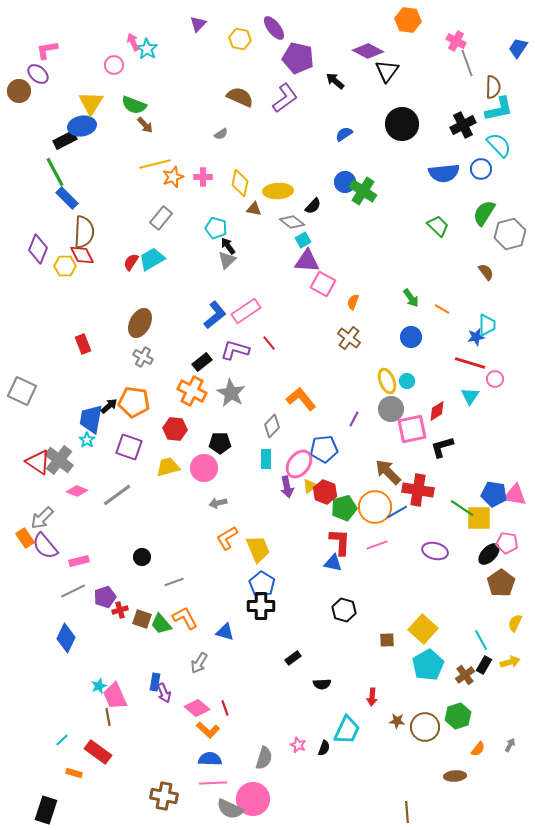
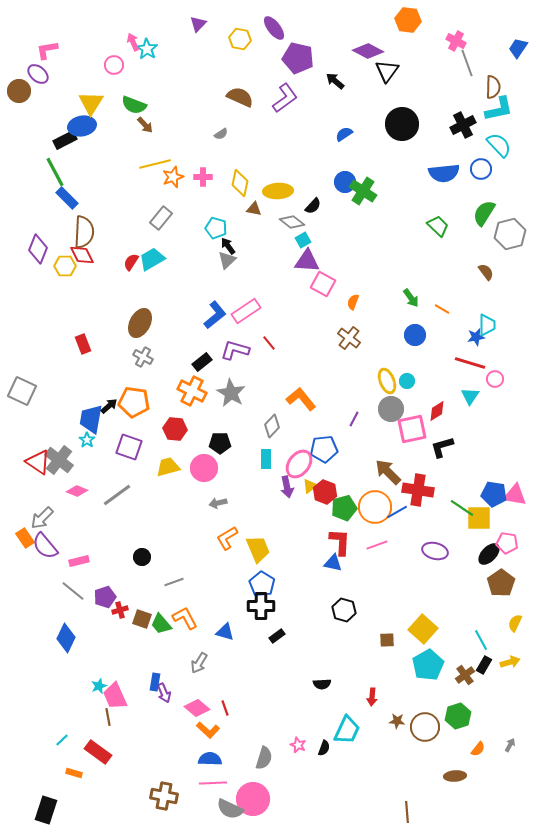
blue circle at (411, 337): moved 4 px right, 2 px up
gray line at (73, 591): rotated 65 degrees clockwise
black rectangle at (293, 658): moved 16 px left, 22 px up
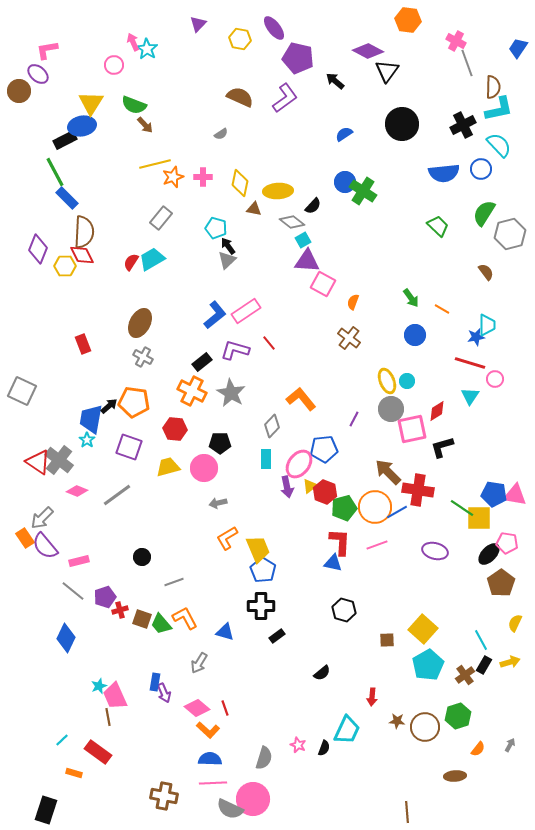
blue pentagon at (262, 584): moved 1 px right, 14 px up
black semicircle at (322, 684): moved 11 px up; rotated 36 degrees counterclockwise
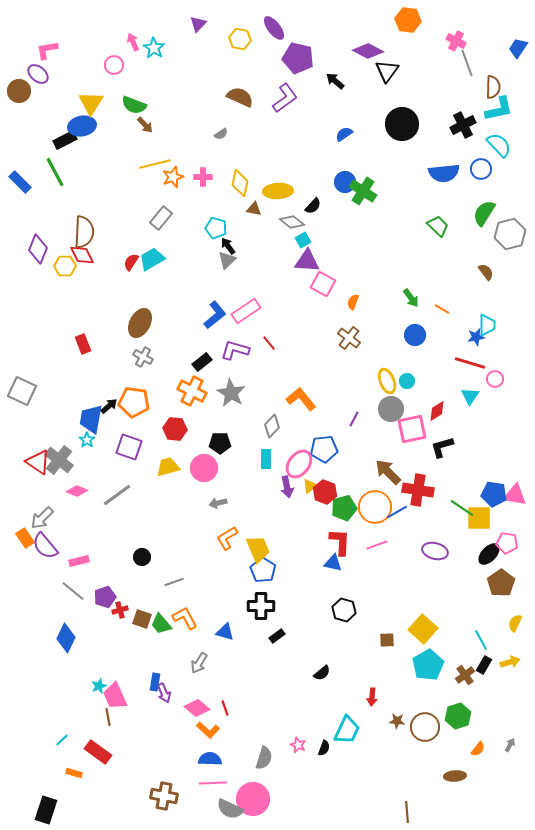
cyan star at (147, 49): moved 7 px right, 1 px up
blue rectangle at (67, 198): moved 47 px left, 16 px up
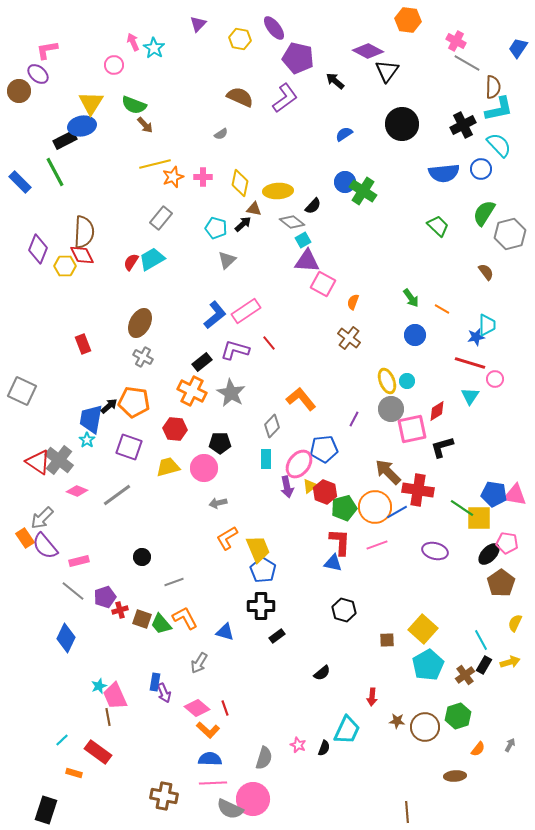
gray line at (467, 63): rotated 40 degrees counterclockwise
black arrow at (228, 246): moved 15 px right, 22 px up; rotated 84 degrees clockwise
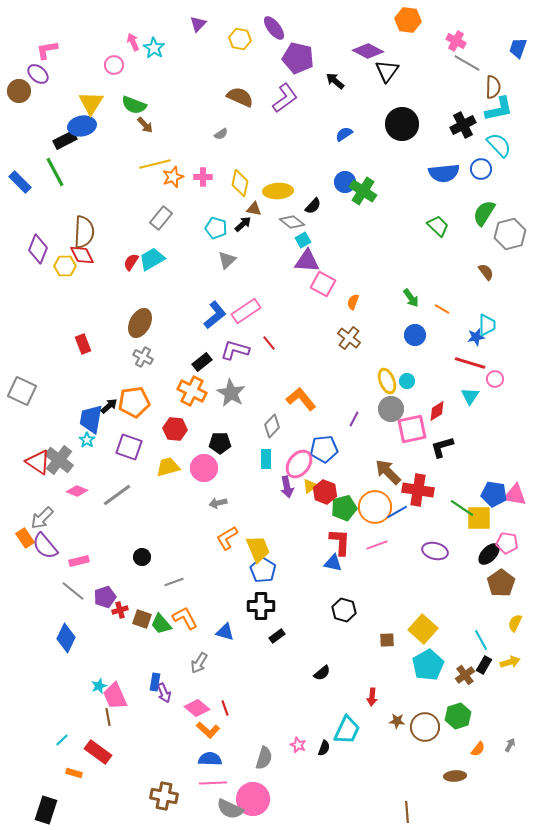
blue trapezoid at (518, 48): rotated 15 degrees counterclockwise
orange pentagon at (134, 402): rotated 16 degrees counterclockwise
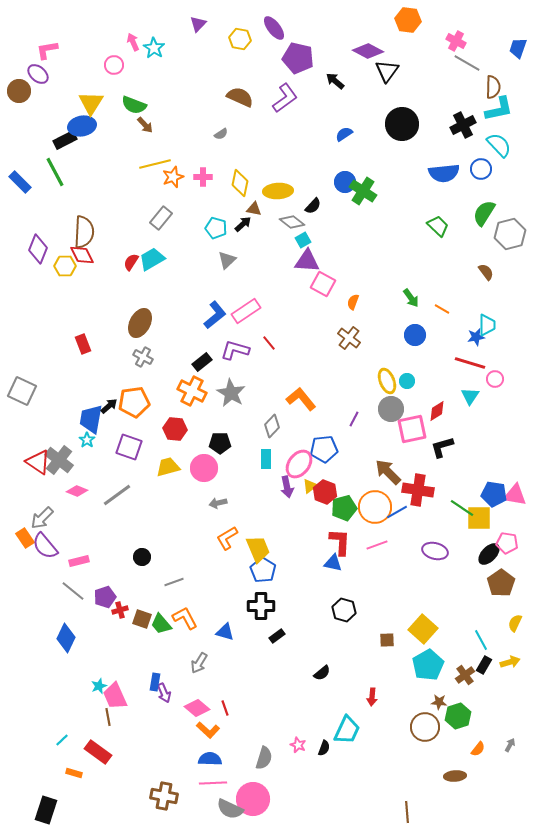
brown star at (397, 721): moved 42 px right, 19 px up
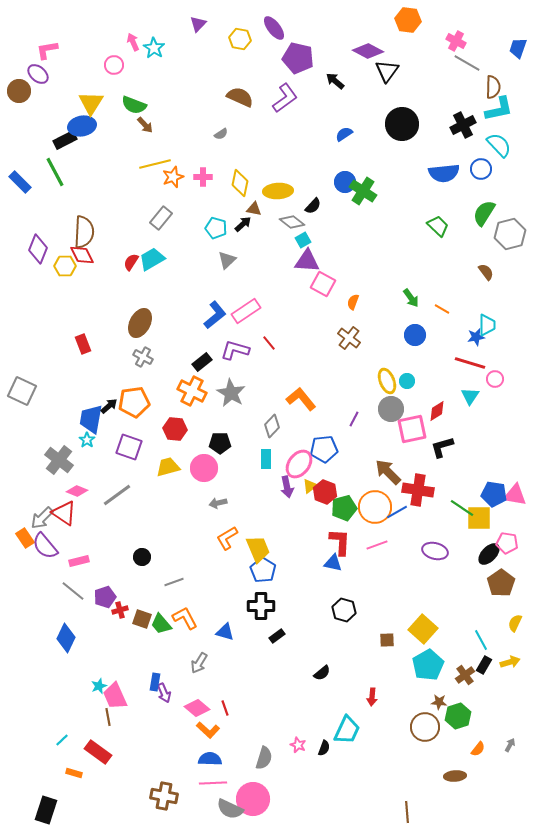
red triangle at (38, 462): moved 26 px right, 51 px down
